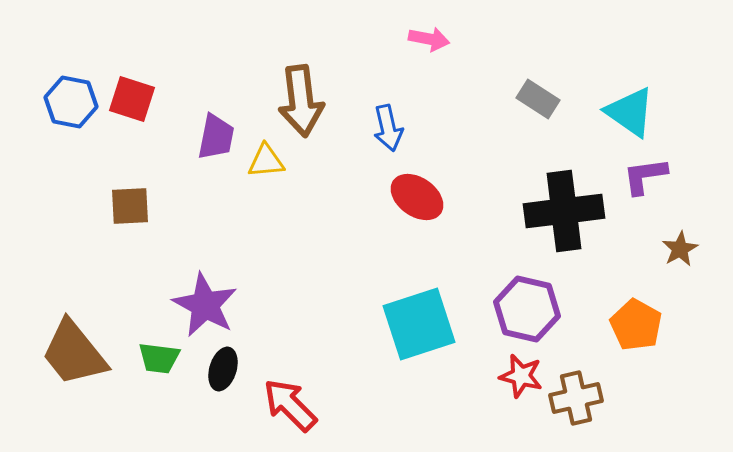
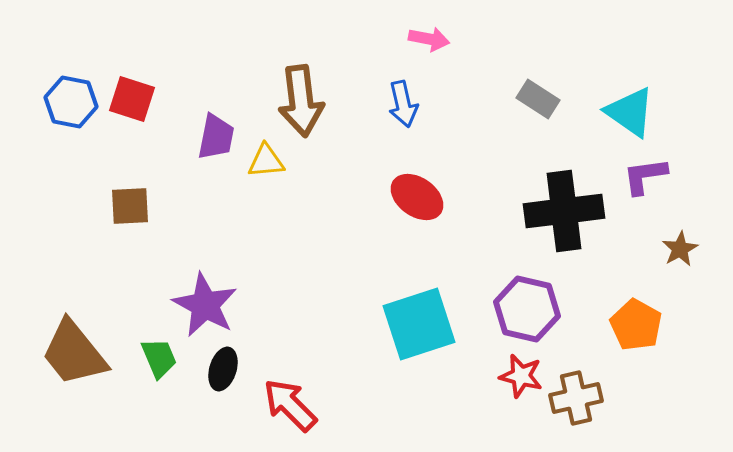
blue arrow: moved 15 px right, 24 px up
green trapezoid: rotated 120 degrees counterclockwise
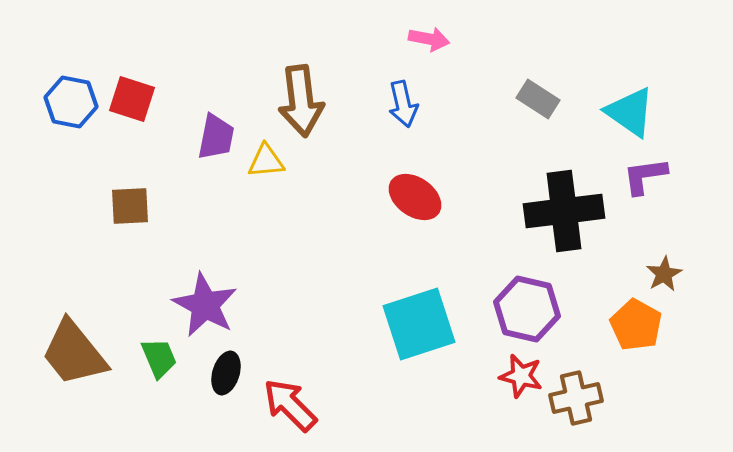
red ellipse: moved 2 px left
brown star: moved 16 px left, 25 px down
black ellipse: moved 3 px right, 4 px down
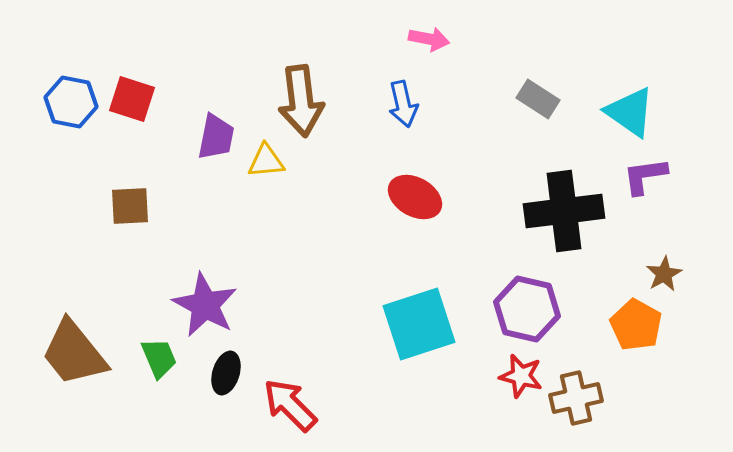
red ellipse: rotated 6 degrees counterclockwise
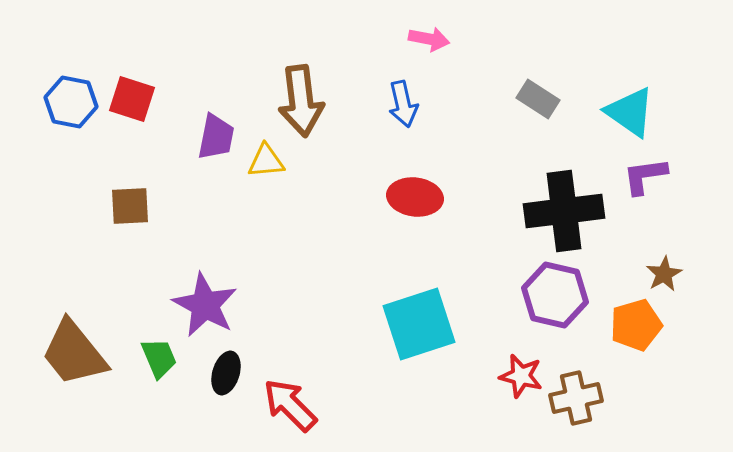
red ellipse: rotated 22 degrees counterclockwise
purple hexagon: moved 28 px right, 14 px up
orange pentagon: rotated 27 degrees clockwise
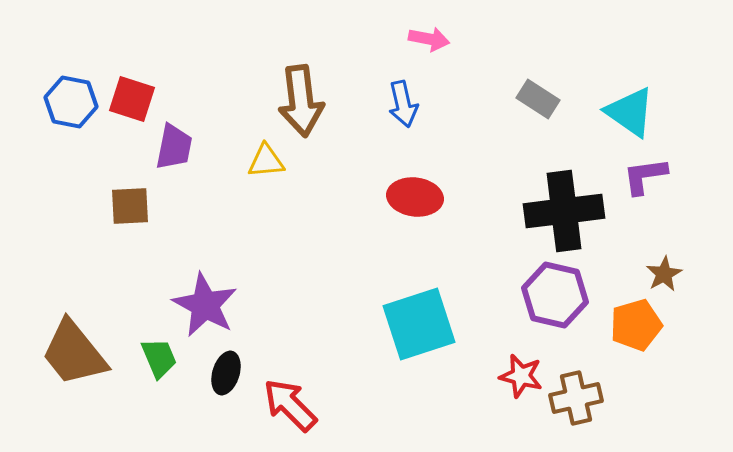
purple trapezoid: moved 42 px left, 10 px down
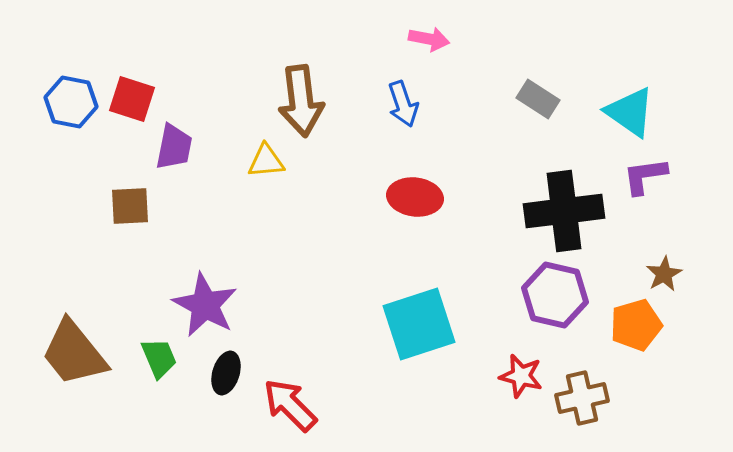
blue arrow: rotated 6 degrees counterclockwise
brown cross: moved 6 px right
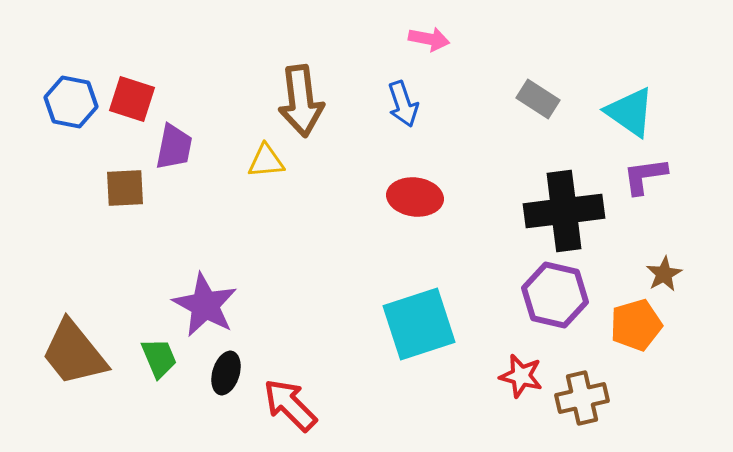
brown square: moved 5 px left, 18 px up
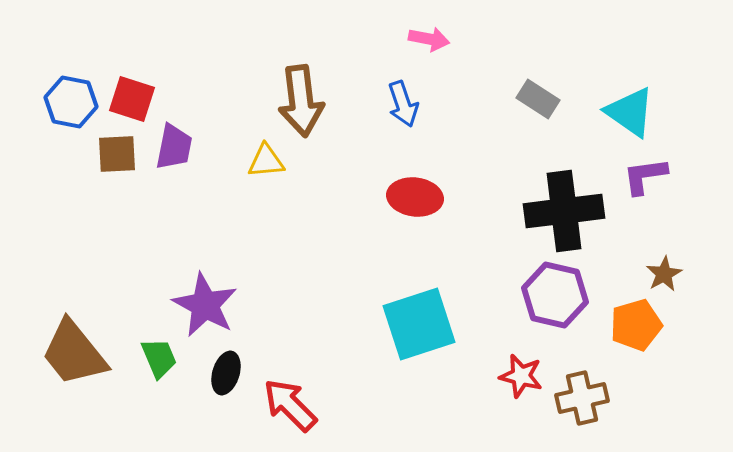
brown square: moved 8 px left, 34 px up
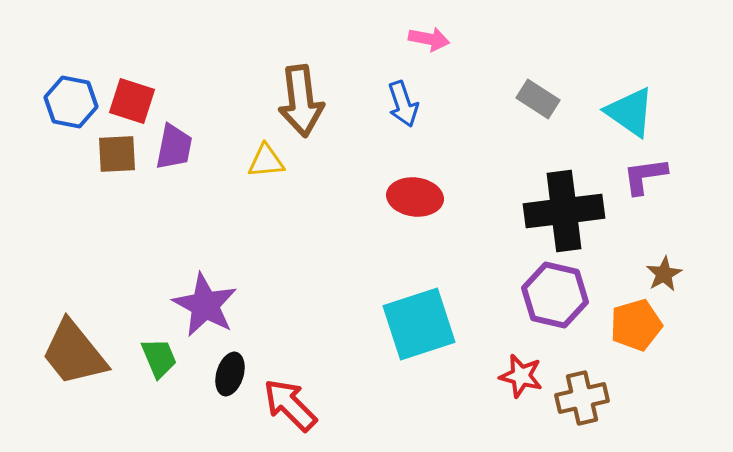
red square: moved 2 px down
black ellipse: moved 4 px right, 1 px down
